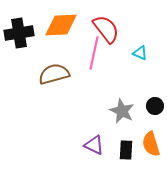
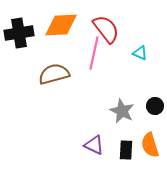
orange semicircle: moved 1 px left, 1 px down
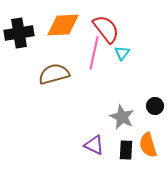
orange diamond: moved 2 px right
cyan triangle: moved 18 px left; rotated 42 degrees clockwise
gray star: moved 6 px down
orange semicircle: moved 2 px left
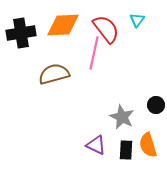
black cross: moved 2 px right
cyan triangle: moved 15 px right, 33 px up
black circle: moved 1 px right, 1 px up
purple triangle: moved 2 px right
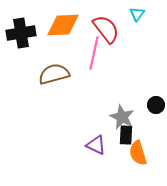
cyan triangle: moved 6 px up
orange semicircle: moved 10 px left, 8 px down
black rectangle: moved 15 px up
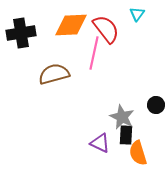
orange diamond: moved 8 px right
purple triangle: moved 4 px right, 2 px up
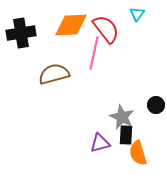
purple triangle: rotated 40 degrees counterclockwise
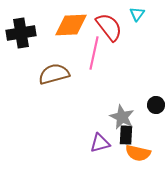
red semicircle: moved 3 px right, 2 px up
orange semicircle: rotated 60 degrees counterclockwise
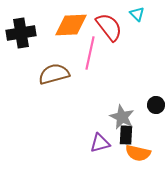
cyan triangle: rotated 21 degrees counterclockwise
pink line: moved 4 px left
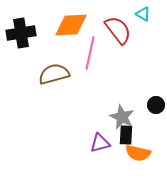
cyan triangle: moved 6 px right; rotated 14 degrees counterclockwise
red semicircle: moved 9 px right, 3 px down
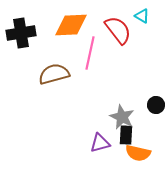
cyan triangle: moved 1 px left, 2 px down
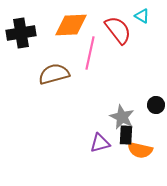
orange semicircle: moved 2 px right, 3 px up
